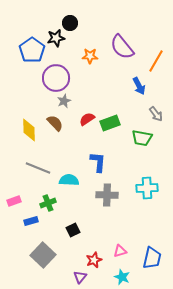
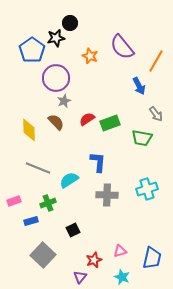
orange star: rotated 21 degrees clockwise
brown semicircle: moved 1 px right, 1 px up
cyan semicircle: rotated 36 degrees counterclockwise
cyan cross: moved 1 px down; rotated 15 degrees counterclockwise
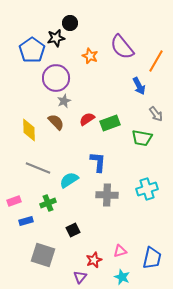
blue rectangle: moved 5 px left
gray square: rotated 25 degrees counterclockwise
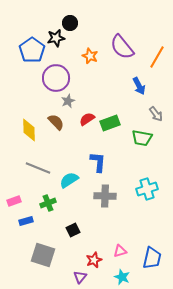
orange line: moved 1 px right, 4 px up
gray star: moved 4 px right
gray cross: moved 2 px left, 1 px down
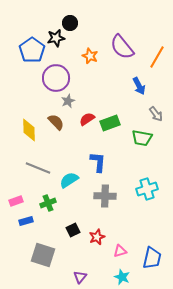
pink rectangle: moved 2 px right
red star: moved 3 px right, 23 px up
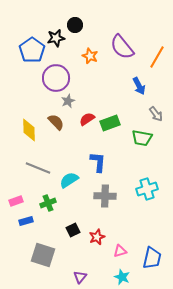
black circle: moved 5 px right, 2 px down
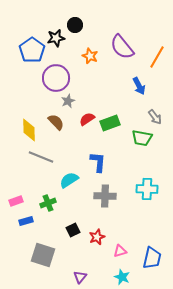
gray arrow: moved 1 px left, 3 px down
gray line: moved 3 px right, 11 px up
cyan cross: rotated 20 degrees clockwise
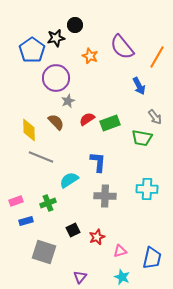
gray square: moved 1 px right, 3 px up
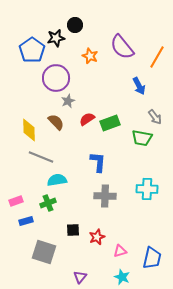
cyan semicircle: moved 12 px left; rotated 24 degrees clockwise
black square: rotated 24 degrees clockwise
